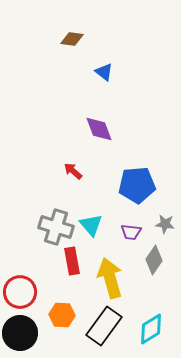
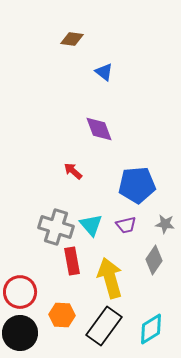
purple trapezoid: moved 5 px left, 7 px up; rotated 20 degrees counterclockwise
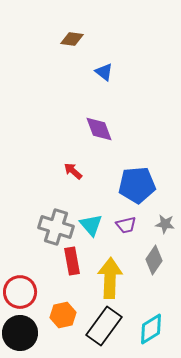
yellow arrow: rotated 18 degrees clockwise
orange hexagon: moved 1 px right; rotated 15 degrees counterclockwise
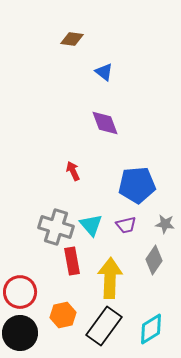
purple diamond: moved 6 px right, 6 px up
red arrow: rotated 24 degrees clockwise
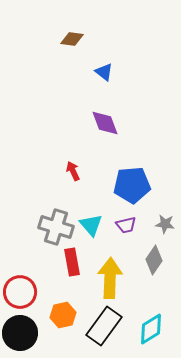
blue pentagon: moved 5 px left
red rectangle: moved 1 px down
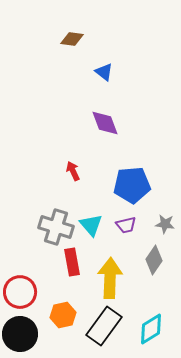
black circle: moved 1 px down
